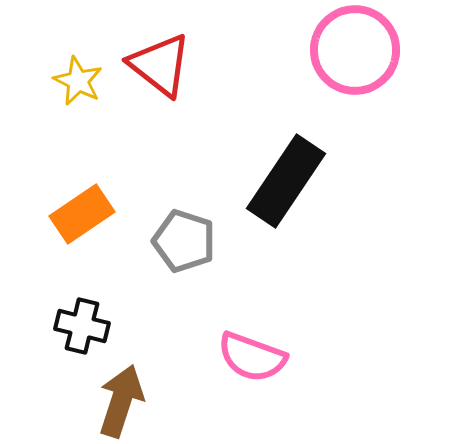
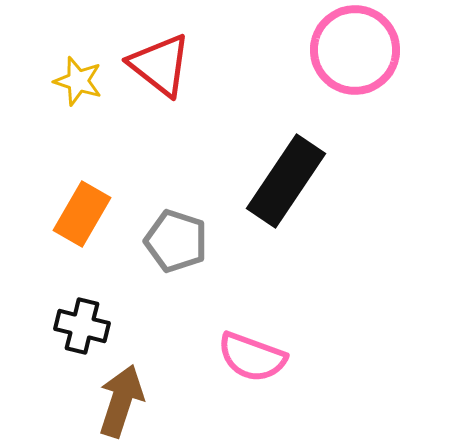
yellow star: rotated 9 degrees counterclockwise
orange rectangle: rotated 26 degrees counterclockwise
gray pentagon: moved 8 px left
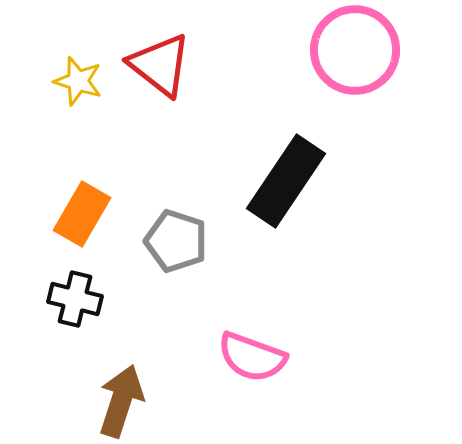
black cross: moved 7 px left, 27 px up
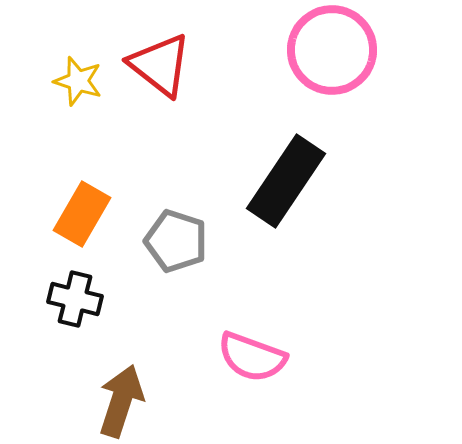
pink circle: moved 23 px left
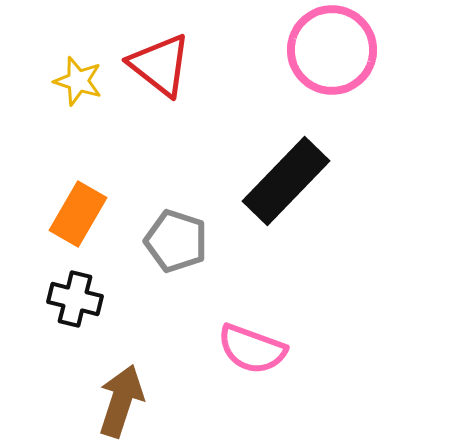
black rectangle: rotated 10 degrees clockwise
orange rectangle: moved 4 px left
pink semicircle: moved 8 px up
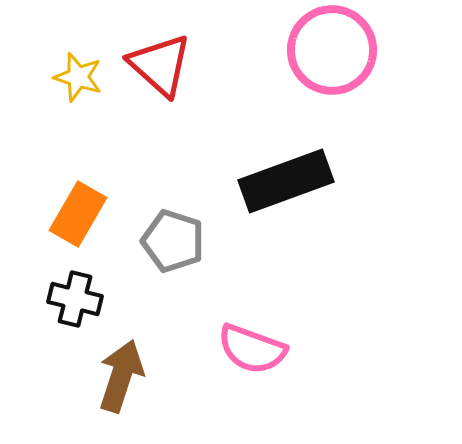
red triangle: rotated 4 degrees clockwise
yellow star: moved 4 px up
black rectangle: rotated 26 degrees clockwise
gray pentagon: moved 3 px left
brown arrow: moved 25 px up
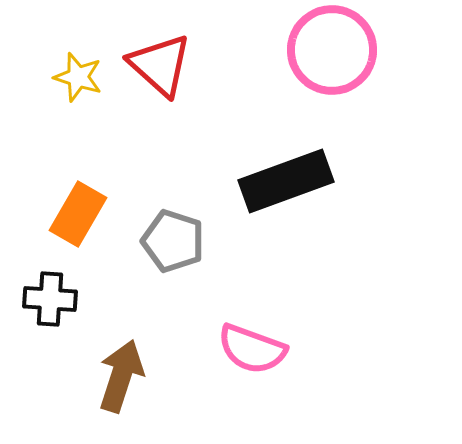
black cross: moved 25 px left; rotated 10 degrees counterclockwise
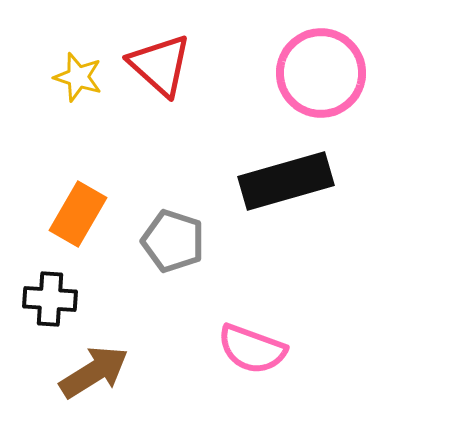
pink circle: moved 11 px left, 23 px down
black rectangle: rotated 4 degrees clockwise
brown arrow: moved 27 px left, 4 px up; rotated 40 degrees clockwise
